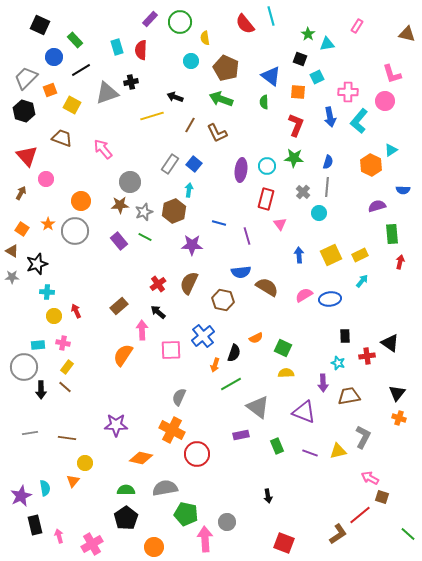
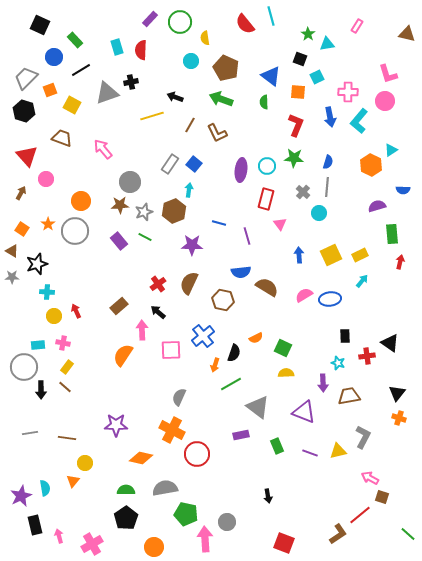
pink L-shape at (392, 74): moved 4 px left
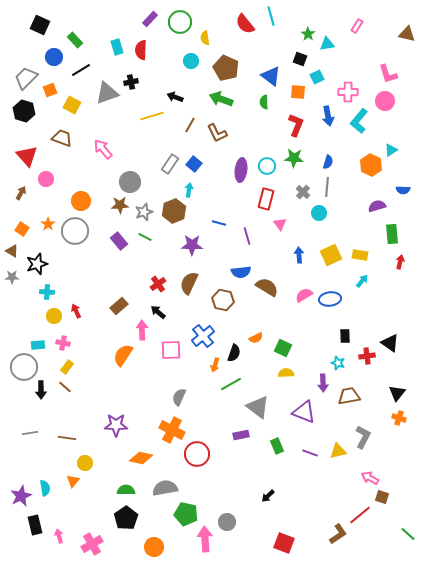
blue arrow at (330, 117): moved 2 px left, 1 px up
yellow rectangle at (360, 255): rotated 35 degrees clockwise
black arrow at (268, 496): rotated 56 degrees clockwise
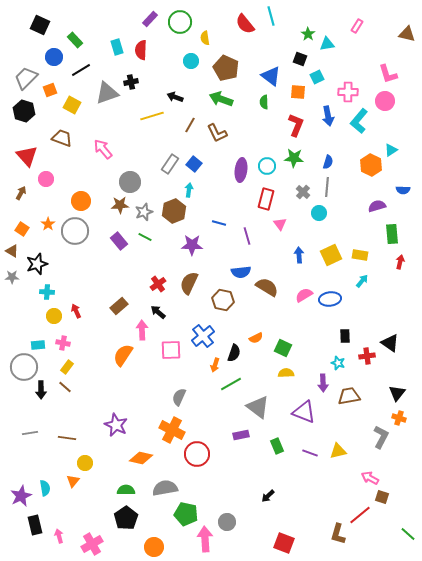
purple star at (116, 425): rotated 25 degrees clockwise
gray L-shape at (363, 437): moved 18 px right
brown L-shape at (338, 534): rotated 140 degrees clockwise
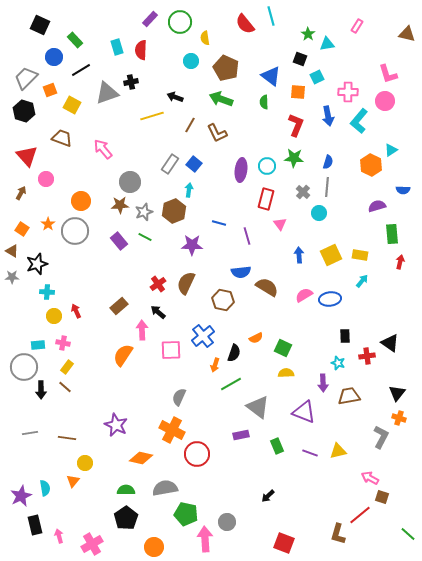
brown semicircle at (189, 283): moved 3 px left
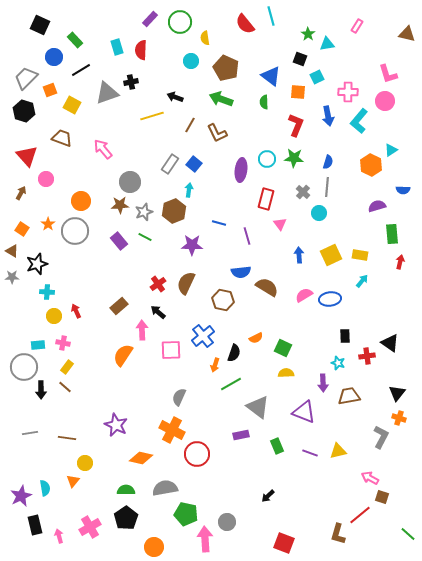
cyan circle at (267, 166): moved 7 px up
pink cross at (92, 544): moved 2 px left, 17 px up
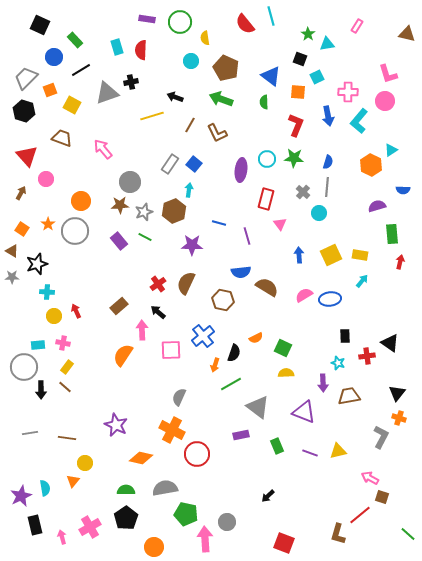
purple rectangle at (150, 19): moved 3 px left; rotated 56 degrees clockwise
pink arrow at (59, 536): moved 3 px right, 1 px down
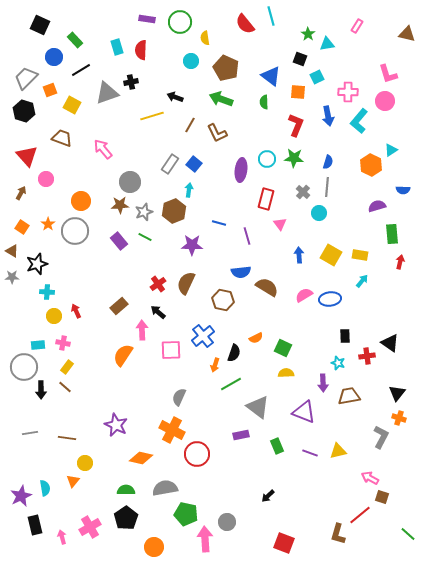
orange square at (22, 229): moved 2 px up
yellow square at (331, 255): rotated 35 degrees counterclockwise
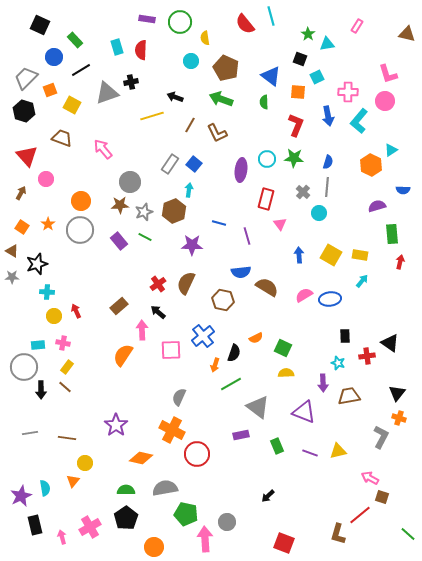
gray circle at (75, 231): moved 5 px right, 1 px up
purple star at (116, 425): rotated 10 degrees clockwise
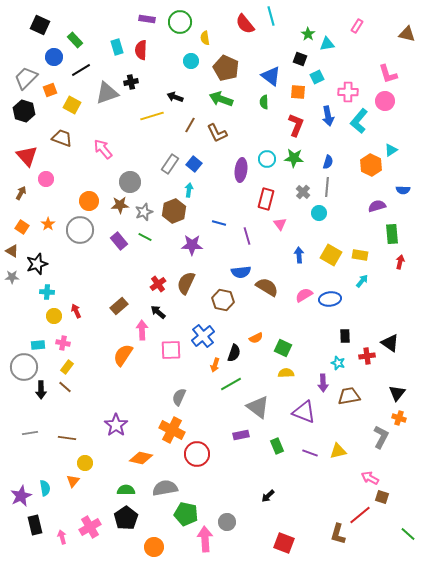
orange circle at (81, 201): moved 8 px right
